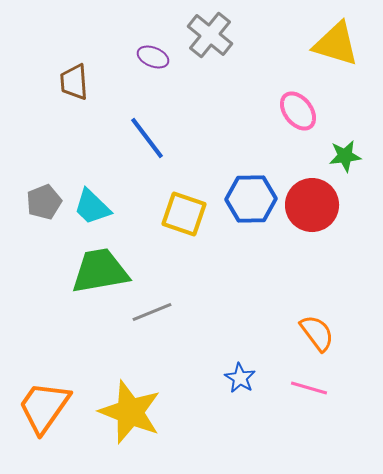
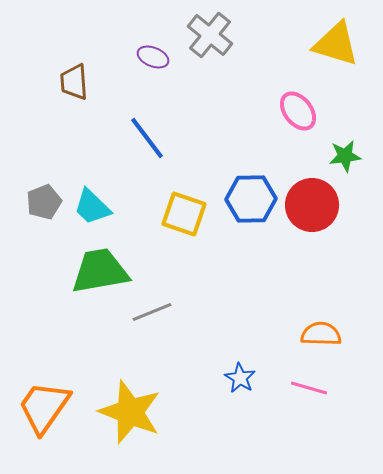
orange semicircle: moved 4 px right, 1 px down; rotated 51 degrees counterclockwise
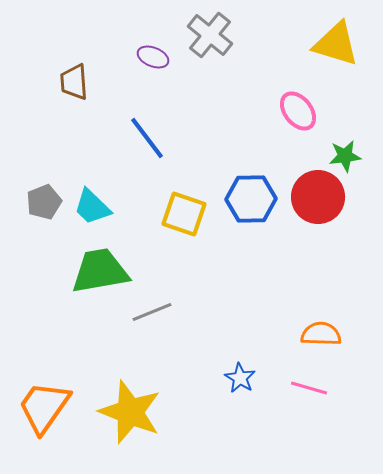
red circle: moved 6 px right, 8 px up
